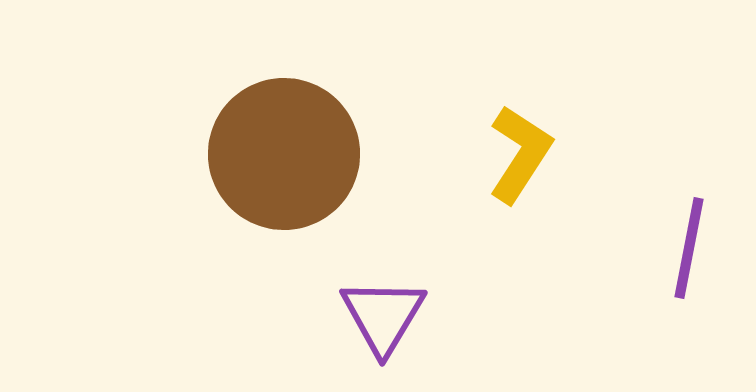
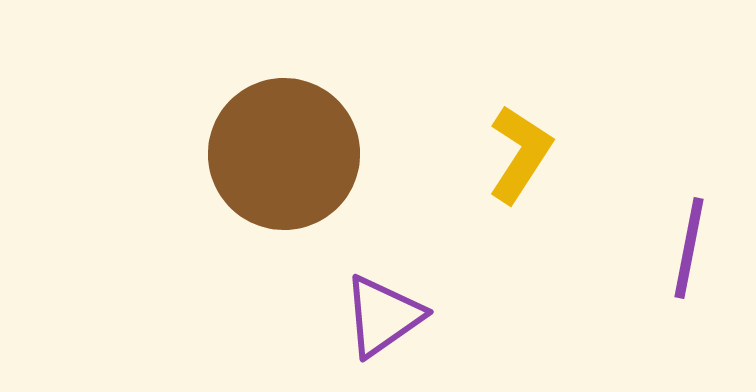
purple triangle: rotated 24 degrees clockwise
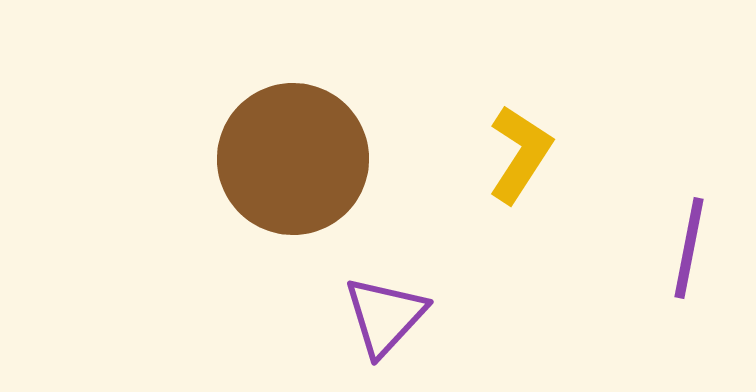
brown circle: moved 9 px right, 5 px down
purple triangle: moved 2 px right; rotated 12 degrees counterclockwise
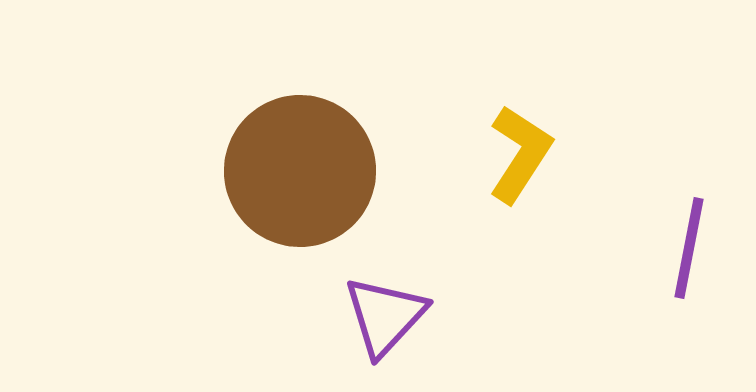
brown circle: moved 7 px right, 12 px down
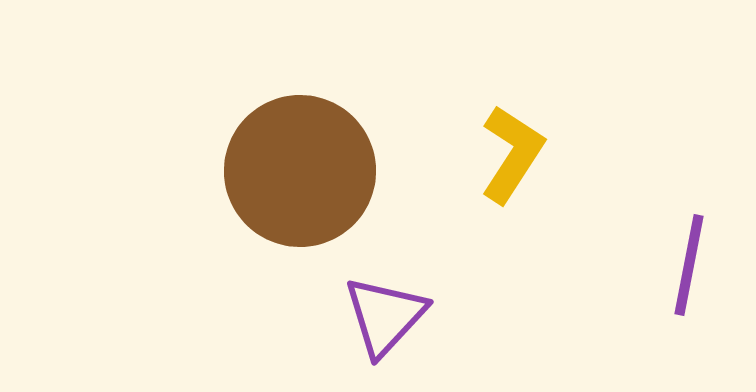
yellow L-shape: moved 8 px left
purple line: moved 17 px down
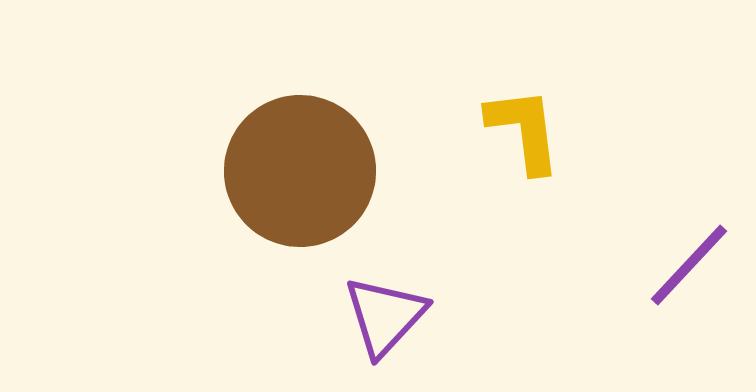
yellow L-shape: moved 12 px right, 24 px up; rotated 40 degrees counterclockwise
purple line: rotated 32 degrees clockwise
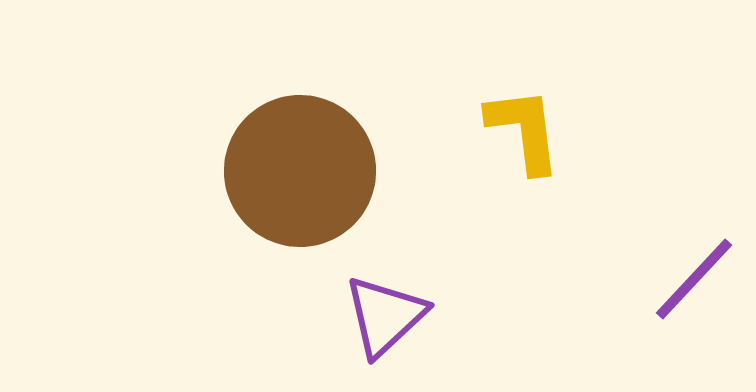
purple line: moved 5 px right, 14 px down
purple triangle: rotated 4 degrees clockwise
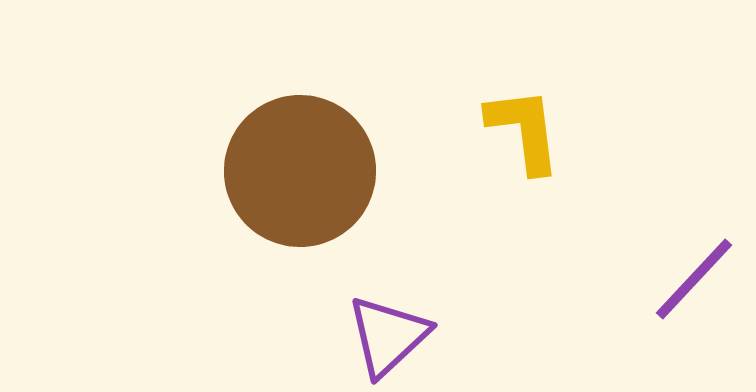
purple triangle: moved 3 px right, 20 px down
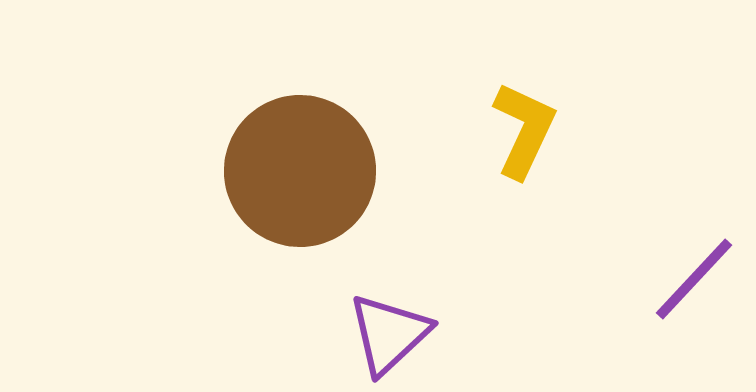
yellow L-shape: rotated 32 degrees clockwise
purple triangle: moved 1 px right, 2 px up
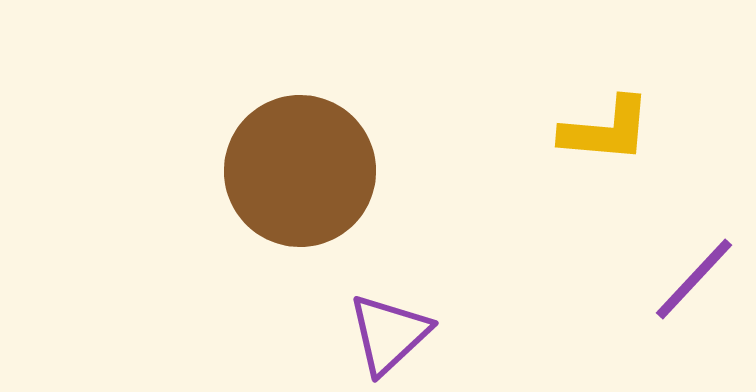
yellow L-shape: moved 82 px right; rotated 70 degrees clockwise
